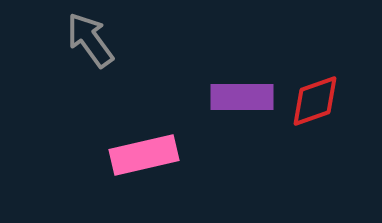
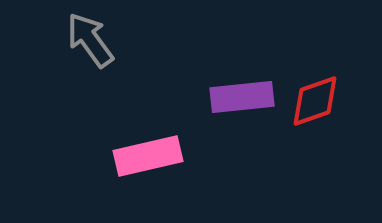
purple rectangle: rotated 6 degrees counterclockwise
pink rectangle: moved 4 px right, 1 px down
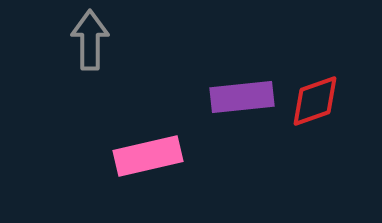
gray arrow: rotated 36 degrees clockwise
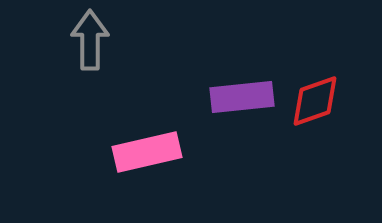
pink rectangle: moved 1 px left, 4 px up
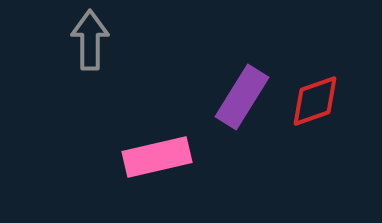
purple rectangle: rotated 52 degrees counterclockwise
pink rectangle: moved 10 px right, 5 px down
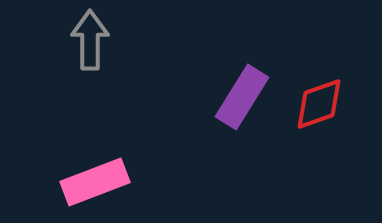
red diamond: moved 4 px right, 3 px down
pink rectangle: moved 62 px left, 25 px down; rotated 8 degrees counterclockwise
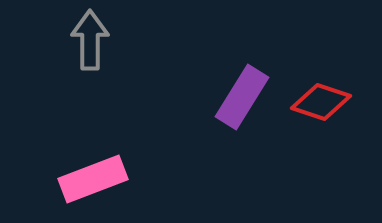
red diamond: moved 2 px right, 2 px up; rotated 38 degrees clockwise
pink rectangle: moved 2 px left, 3 px up
